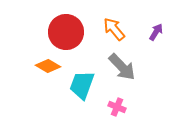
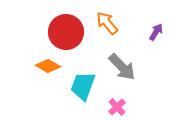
orange arrow: moved 7 px left, 6 px up
cyan trapezoid: moved 1 px right, 1 px down
pink cross: rotated 24 degrees clockwise
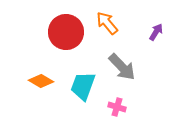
orange diamond: moved 7 px left, 15 px down
pink cross: rotated 30 degrees counterclockwise
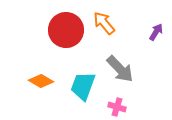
orange arrow: moved 3 px left
red circle: moved 2 px up
gray arrow: moved 2 px left, 2 px down
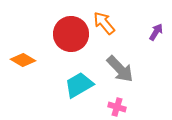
red circle: moved 5 px right, 4 px down
orange diamond: moved 18 px left, 21 px up
cyan trapezoid: moved 4 px left, 1 px up; rotated 40 degrees clockwise
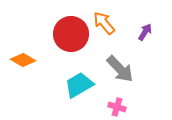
purple arrow: moved 11 px left
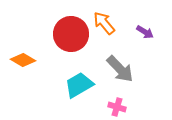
purple arrow: rotated 90 degrees clockwise
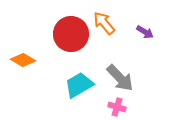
gray arrow: moved 9 px down
